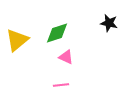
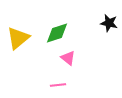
yellow triangle: moved 1 px right, 2 px up
pink triangle: moved 2 px right, 1 px down; rotated 14 degrees clockwise
pink line: moved 3 px left
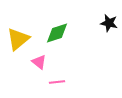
yellow triangle: moved 1 px down
pink triangle: moved 29 px left, 4 px down
pink line: moved 1 px left, 3 px up
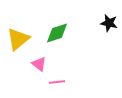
pink triangle: moved 2 px down
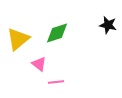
black star: moved 1 px left, 2 px down
pink line: moved 1 px left
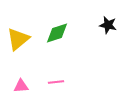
pink triangle: moved 18 px left, 22 px down; rotated 42 degrees counterclockwise
